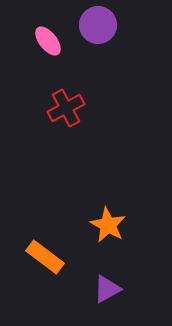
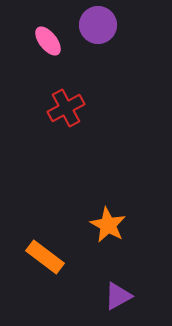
purple triangle: moved 11 px right, 7 px down
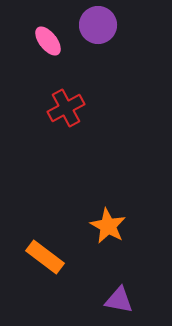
orange star: moved 1 px down
purple triangle: moved 1 px right, 4 px down; rotated 40 degrees clockwise
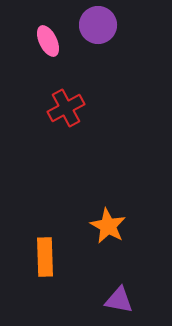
pink ellipse: rotated 12 degrees clockwise
orange rectangle: rotated 51 degrees clockwise
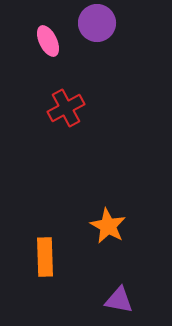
purple circle: moved 1 px left, 2 px up
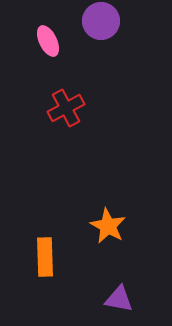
purple circle: moved 4 px right, 2 px up
purple triangle: moved 1 px up
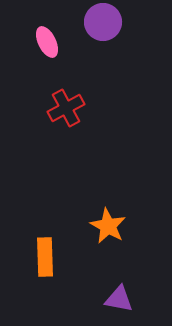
purple circle: moved 2 px right, 1 px down
pink ellipse: moved 1 px left, 1 px down
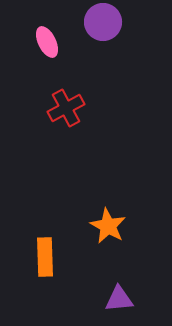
purple triangle: rotated 16 degrees counterclockwise
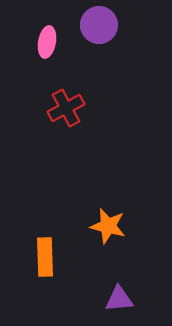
purple circle: moved 4 px left, 3 px down
pink ellipse: rotated 36 degrees clockwise
orange star: rotated 15 degrees counterclockwise
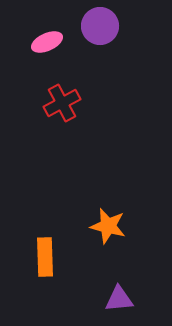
purple circle: moved 1 px right, 1 px down
pink ellipse: rotated 56 degrees clockwise
red cross: moved 4 px left, 5 px up
